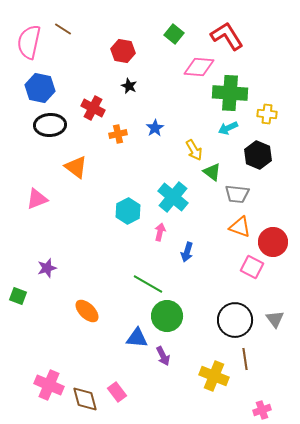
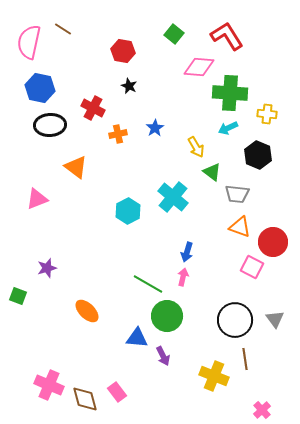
yellow arrow at (194, 150): moved 2 px right, 3 px up
pink arrow at (160, 232): moved 23 px right, 45 px down
pink cross at (262, 410): rotated 24 degrees counterclockwise
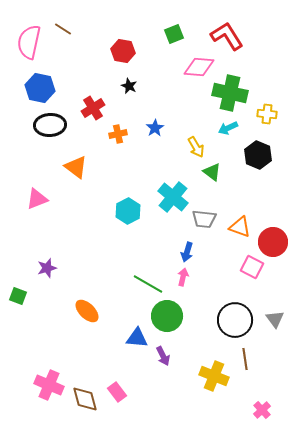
green square at (174, 34): rotated 30 degrees clockwise
green cross at (230, 93): rotated 8 degrees clockwise
red cross at (93, 108): rotated 30 degrees clockwise
gray trapezoid at (237, 194): moved 33 px left, 25 px down
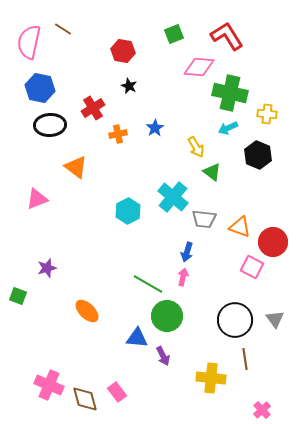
yellow cross at (214, 376): moved 3 px left, 2 px down; rotated 16 degrees counterclockwise
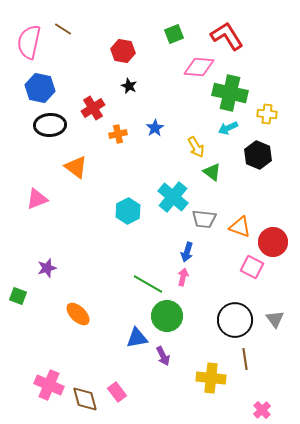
orange ellipse at (87, 311): moved 9 px left, 3 px down
blue triangle at (137, 338): rotated 15 degrees counterclockwise
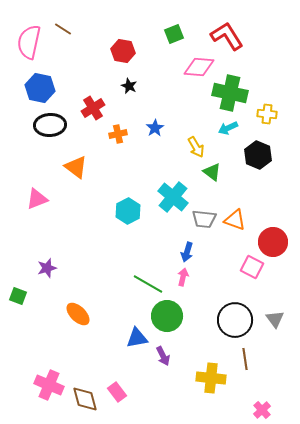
orange triangle at (240, 227): moved 5 px left, 7 px up
